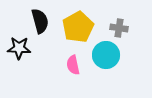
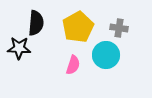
black semicircle: moved 4 px left, 2 px down; rotated 20 degrees clockwise
pink semicircle: rotated 150 degrees counterclockwise
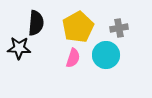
gray cross: rotated 18 degrees counterclockwise
pink semicircle: moved 7 px up
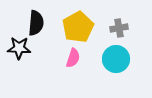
cyan circle: moved 10 px right, 4 px down
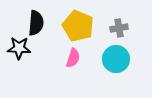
yellow pentagon: moved 1 px up; rotated 20 degrees counterclockwise
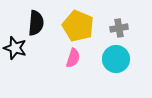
black star: moved 4 px left; rotated 15 degrees clockwise
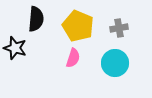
black semicircle: moved 4 px up
cyan circle: moved 1 px left, 4 px down
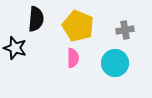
gray cross: moved 6 px right, 2 px down
pink semicircle: rotated 18 degrees counterclockwise
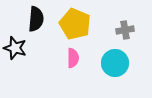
yellow pentagon: moved 3 px left, 2 px up
